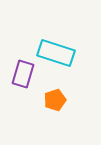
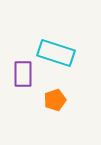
purple rectangle: rotated 16 degrees counterclockwise
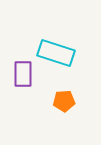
orange pentagon: moved 9 px right, 1 px down; rotated 15 degrees clockwise
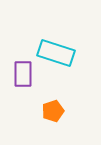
orange pentagon: moved 11 px left, 10 px down; rotated 15 degrees counterclockwise
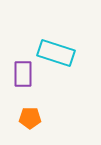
orange pentagon: moved 23 px left, 7 px down; rotated 20 degrees clockwise
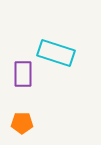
orange pentagon: moved 8 px left, 5 px down
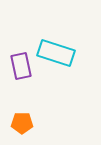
purple rectangle: moved 2 px left, 8 px up; rotated 12 degrees counterclockwise
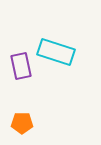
cyan rectangle: moved 1 px up
